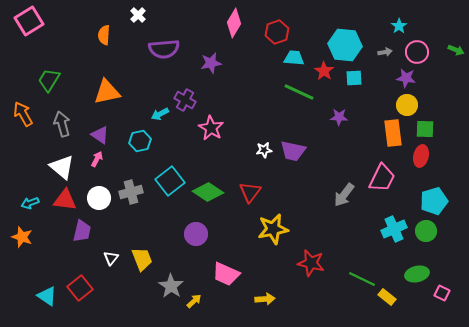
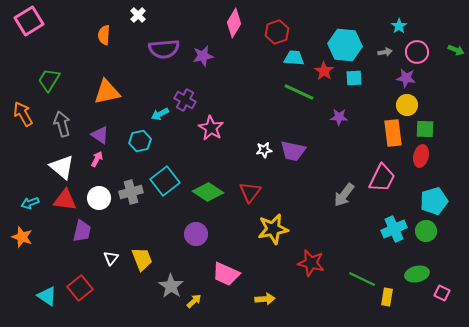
purple star at (211, 63): moved 8 px left, 7 px up
cyan square at (170, 181): moved 5 px left
yellow rectangle at (387, 297): rotated 60 degrees clockwise
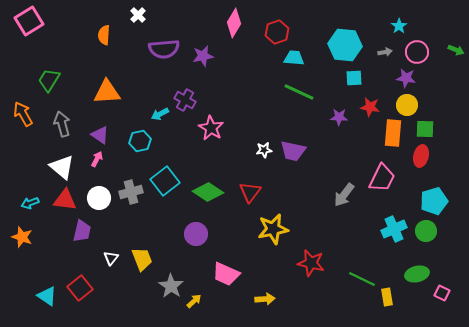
red star at (324, 71): moved 46 px right, 36 px down; rotated 24 degrees counterclockwise
orange triangle at (107, 92): rotated 8 degrees clockwise
orange rectangle at (393, 133): rotated 12 degrees clockwise
yellow rectangle at (387, 297): rotated 18 degrees counterclockwise
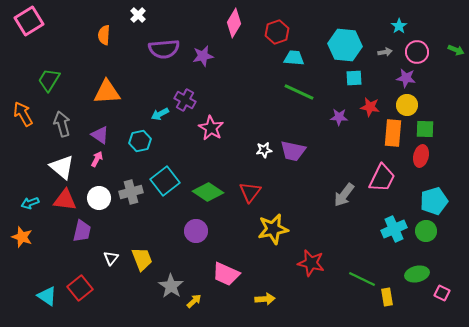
purple circle at (196, 234): moved 3 px up
